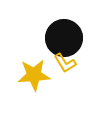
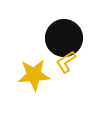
yellow L-shape: moved 1 px right, 1 px up; rotated 90 degrees clockwise
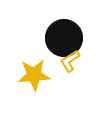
yellow L-shape: moved 4 px right, 1 px up
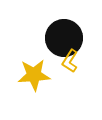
yellow L-shape: rotated 25 degrees counterclockwise
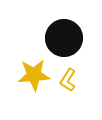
yellow L-shape: moved 2 px left, 19 px down
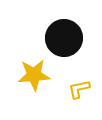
yellow L-shape: moved 11 px right, 9 px down; rotated 45 degrees clockwise
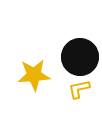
black circle: moved 16 px right, 19 px down
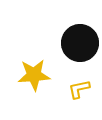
black circle: moved 14 px up
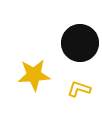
yellow L-shape: rotated 30 degrees clockwise
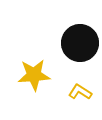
yellow L-shape: moved 1 px right, 3 px down; rotated 15 degrees clockwise
